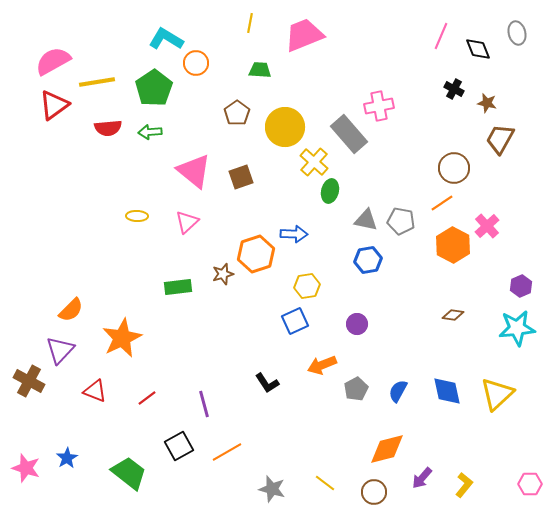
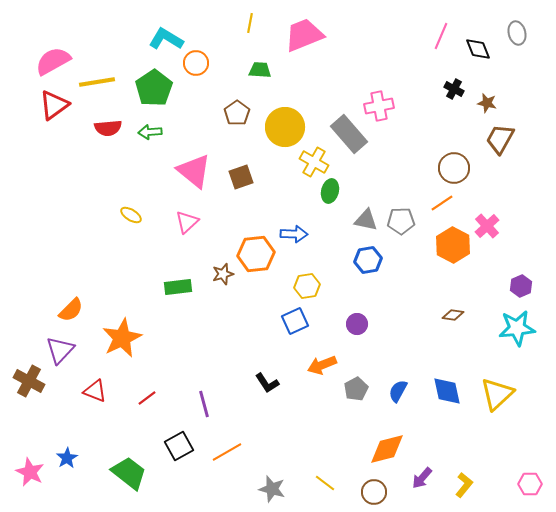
yellow cross at (314, 162): rotated 12 degrees counterclockwise
yellow ellipse at (137, 216): moved 6 px left, 1 px up; rotated 30 degrees clockwise
gray pentagon at (401, 221): rotated 12 degrees counterclockwise
orange hexagon at (256, 254): rotated 12 degrees clockwise
pink star at (26, 468): moved 4 px right, 4 px down; rotated 8 degrees clockwise
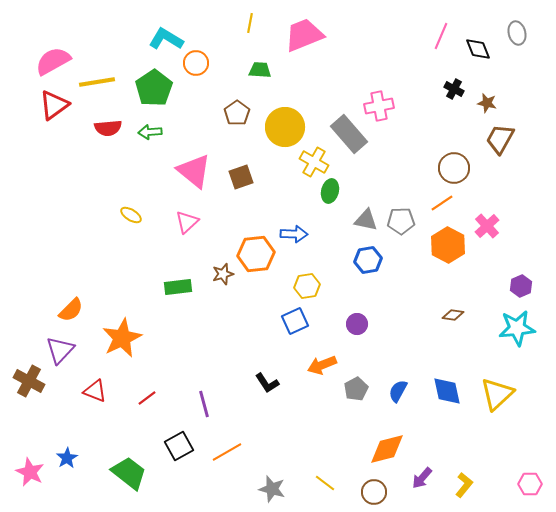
orange hexagon at (453, 245): moved 5 px left
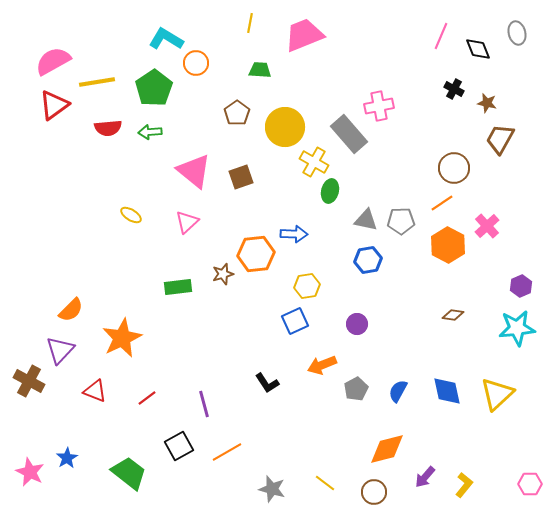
purple arrow at (422, 478): moved 3 px right, 1 px up
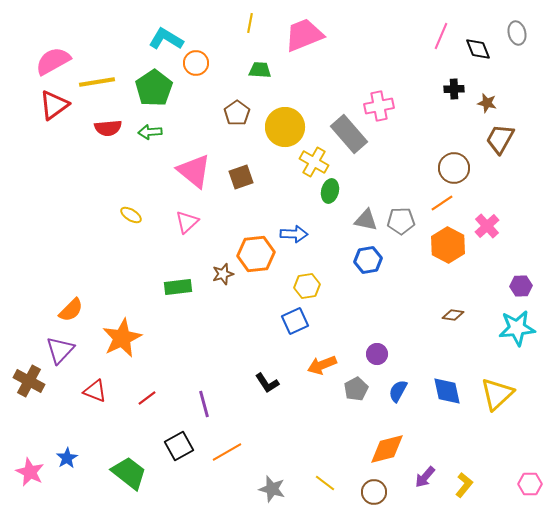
black cross at (454, 89): rotated 30 degrees counterclockwise
purple hexagon at (521, 286): rotated 20 degrees clockwise
purple circle at (357, 324): moved 20 px right, 30 px down
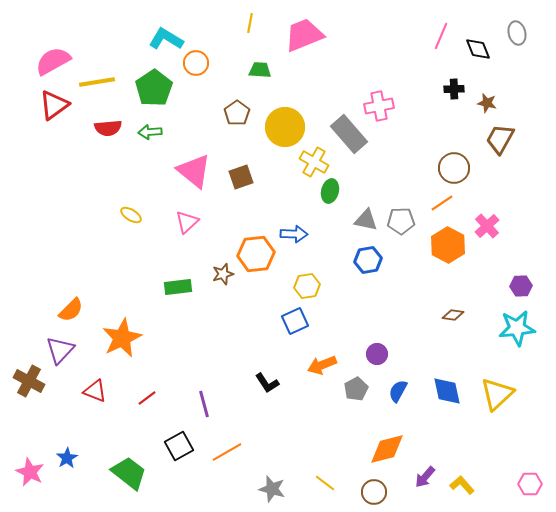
yellow L-shape at (464, 485): moved 2 px left; rotated 80 degrees counterclockwise
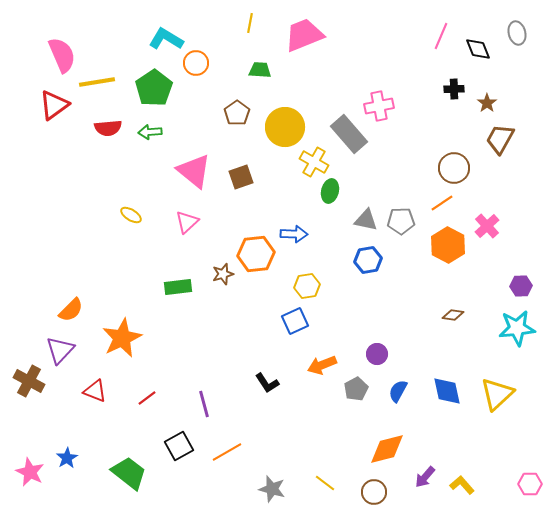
pink semicircle at (53, 61): moved 9 px right, 6 px up; rotated 96 degrees clockwise
brown star at (487, 103): rotated 24 degrees clockwise
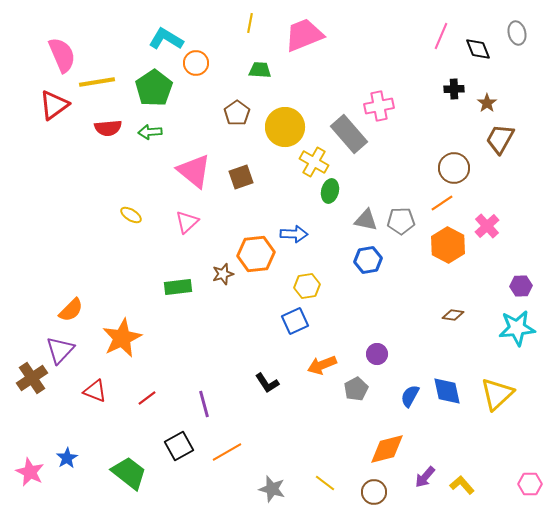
brown cross at (29, 381): moved 3 px right, 3 px up; rotated 28 degrees clockwise
blue semicircle at (398, 391): moved 12 px right, 5 px down
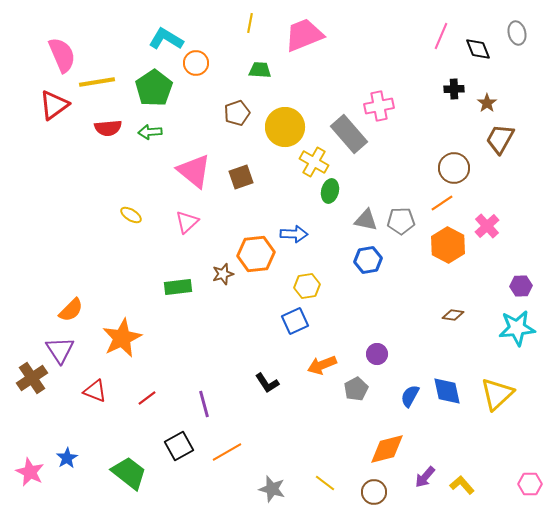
brown pentagon at (237, 113): rotated 15 degrees clockwise
purple triangle at (60, 350): rotated 16 degrees counterclockwise
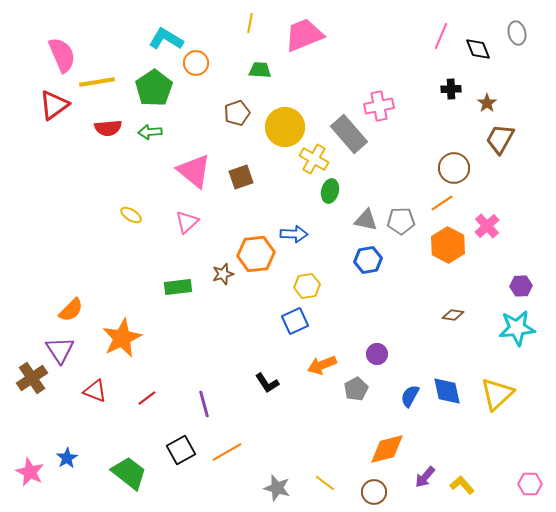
black cross at (454, 89): moved 3 px left
yellow cross at (314, 162): moved 3 px up
black square at (179, 446): moved 2 px right, 4 px down
gray star at (272, 489): moved 5 px right, 1 px up
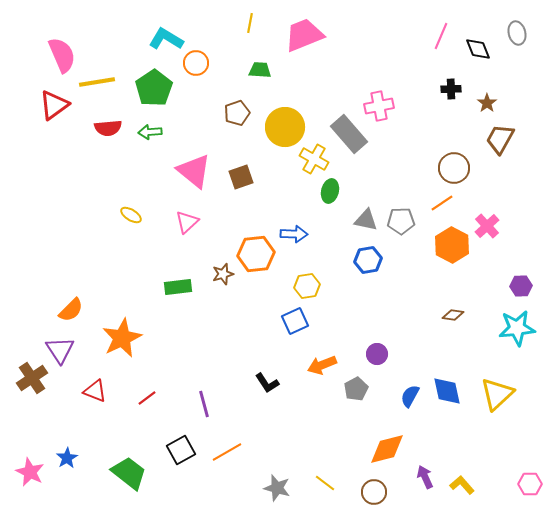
orange hexagon at (448, 245): moved 4 px right
purple arrow at (425, 477): rotated 115 degrees clockwise
